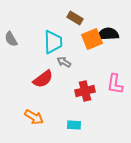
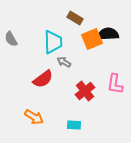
red cross: rotated 24 degrees counterclockwise
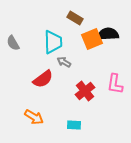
gray semicircle: moved 2 px right, 4 px down
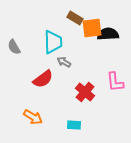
orange square: moved 11 px up; rotated 15 degrees clockwise
gray semicircle: moved 1 px right, 4 px down
pink L-shape: moved 2 px up; rotated 15 degrees counterclockwise
red cross: moved 1 px down; rotated 12 degrees counterclockwise
orange arrow: moved 1 px left
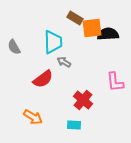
red cross: moved 2 px left, 8 px down
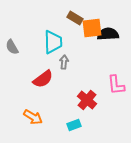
gray semicircle: moved 2 px left
gray arrow: rotated 64 degrees clockwise
pink L-shape: moved 1 px right, 3 px down
red cross: moved 4 px right
cyan rectangle: rotated 24 degrees counterclockwise
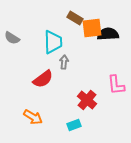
gray semicircle: moved 9 px up; rotated 28 degrees counterclockwise
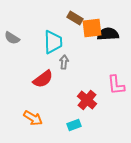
orange arrow: moved 1 px down
